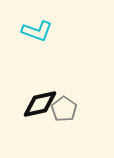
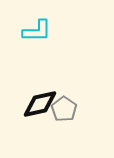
cyan L-shape: rotated 20 degrees counterclockwise
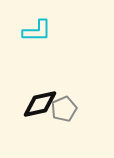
gray pentagon: rotated 15 degrees clockwise
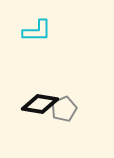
black diamond: rotated 21 degrees clockwise
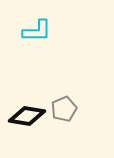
black diamond: moved 13 px left, 12 px down
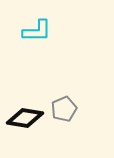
black diamond: moved 2 px left, 2 px down
